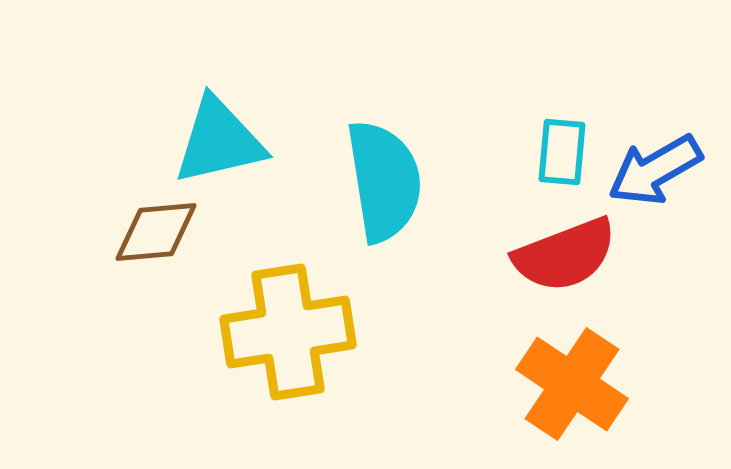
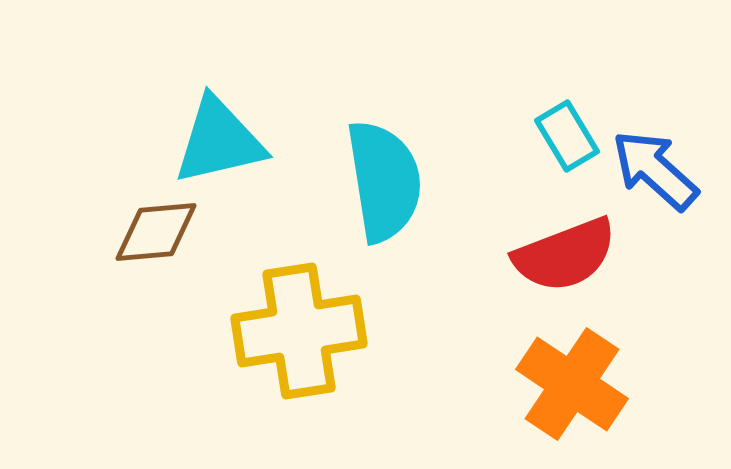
cyan rectangle: moved 5 px right, 16 px up; rotated 36 degrees counterclockwise
blue arrow: rotated 72 degrees clockwise
yellow cross: moved 11 px right, 1 px up
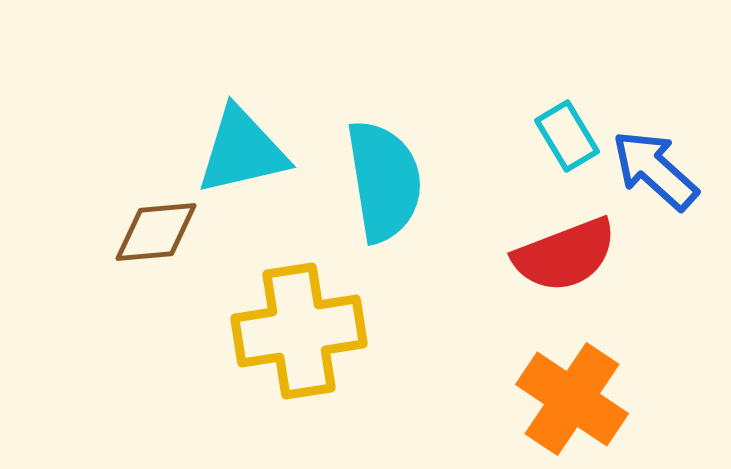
cyan triangle: moved 23 px right, 10 px down
orange cross: moved 15 px down
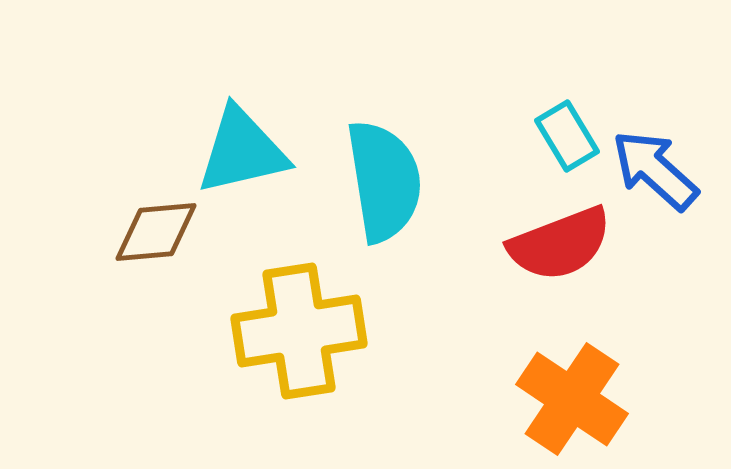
red semicircle: moved 5 px left, 11 px up
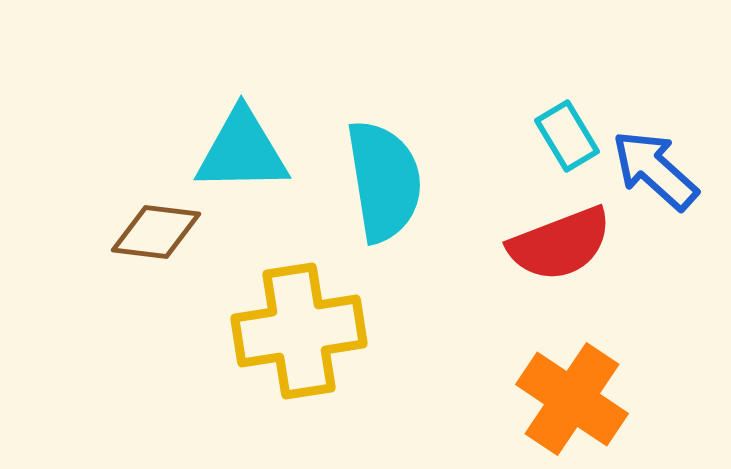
cyan triangle: rotated 12 degrees clockwise
brown diamond: rotated 12 degrees clockwise
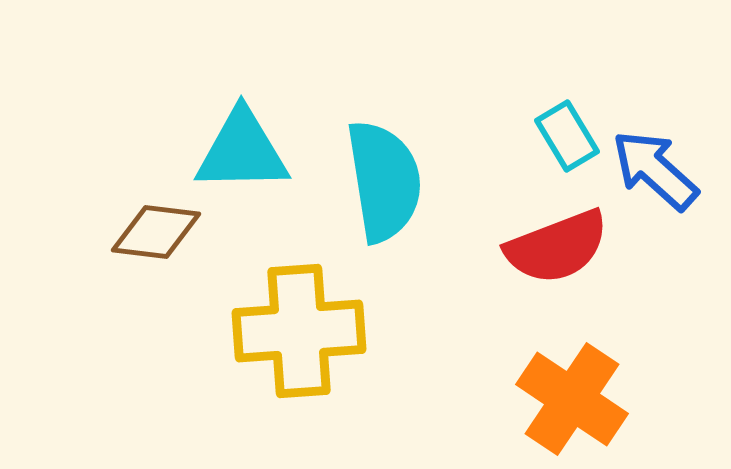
red semicircle: moved 3 px left, 3 px down
yellow cross: rotated 5 degrees clockwise
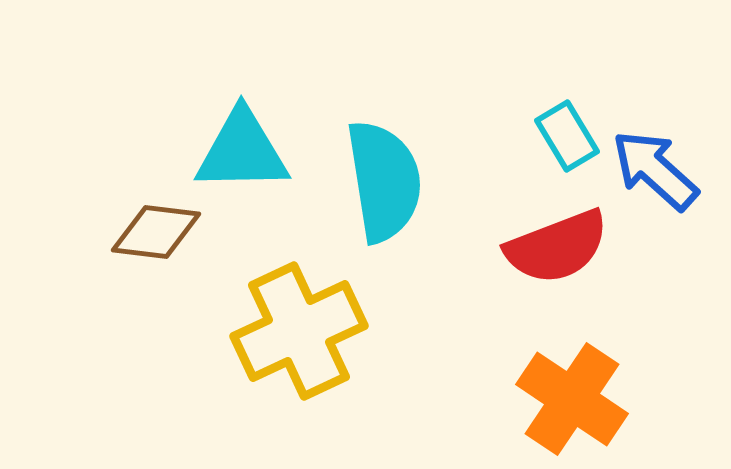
yellow cross: rotated 21 degrees counterclockwise
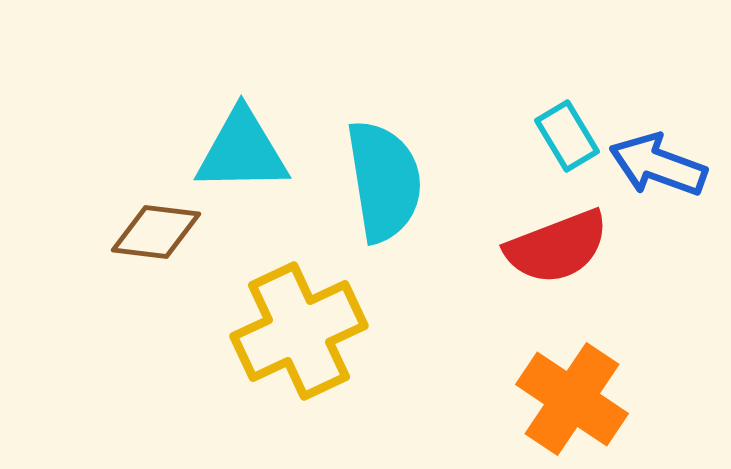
blue arrow: moved 3 px right, 5 px up; rotated 22 degrees counterclockwise
